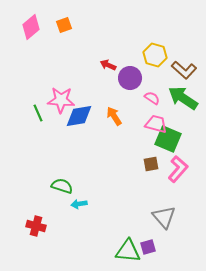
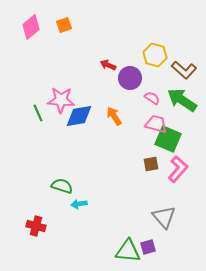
green arrow: moved 1 px left, 2 px down
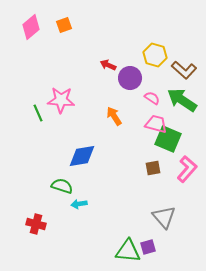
blue diamond: moved 3 px right, 40 px down
brown square: moved 2 px right, 4 px down
pink L-shape: moved 9 px right
red cross: moved 2 px up
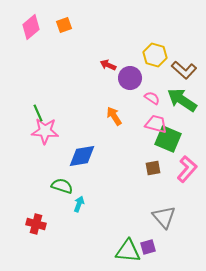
pink star: moved 16 px left, 31 px down
cyan arrow: rotated 119 degrees clockwise
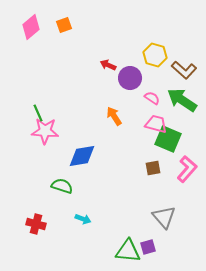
cyan arrow: moved 4 px right, 15 px down; rotated 91 degrees clockwise
